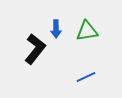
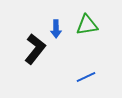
green triangle: moved 6 px up
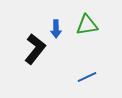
blue line: moved 1 px right
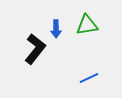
blue line: moved 2 px right, 1 px down
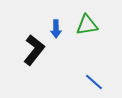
black L-shape: moved 1 px left, 1 px down
blue line: moved 5 px right, 4 px down; rotated 66 degrees clockwise
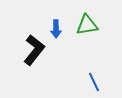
blue line: rotated 24 degrees clockwise
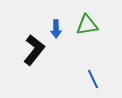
blue line: moved 1 px left, 3 px up
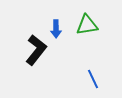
black L-shape: moved 2 px right
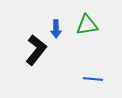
blue line: rotated 60 degrees counterclockwise
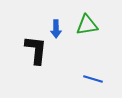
black L-shape: rotated 32 degrees counterclockwise
blue line: rotated 12 degrees clockwise
